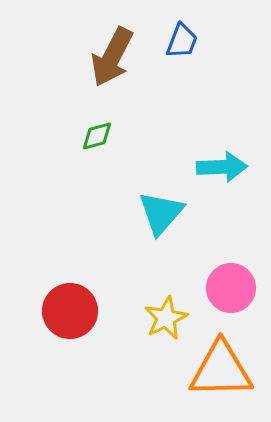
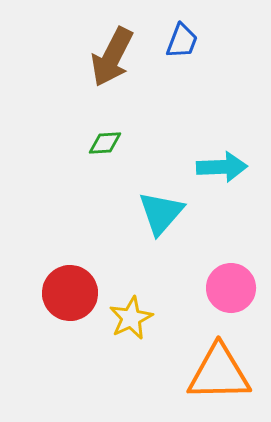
green diamond: moved 8 px right, 7 px down; rotated 12 degrees clockwise
red circle: moved 18 px up
yellow star: moved 35 px left
orange triangle: moved 2 px left, 3 px down
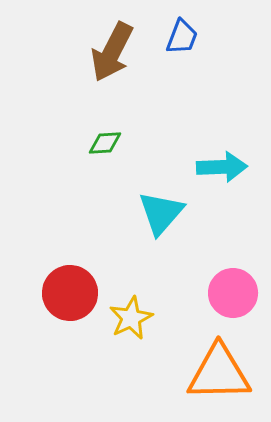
blue trapezoid: moved 4 px up
brown arrow: moved 5 px up
pink circle: moved 2 px right, 5 px down
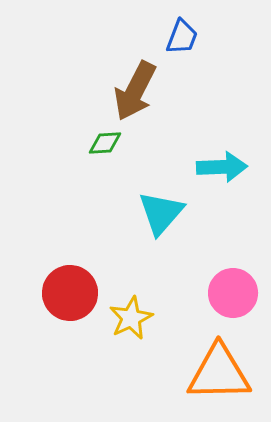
brown arrow: moved 23 px right, 39 px down
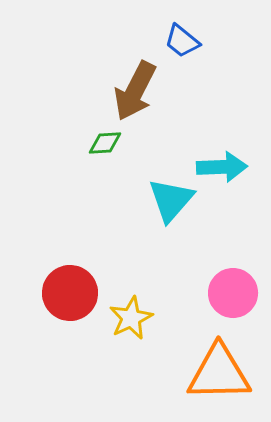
blue trapezoid: moved 4 px down; rotated 108 degrees clockwise
cyan triangle: moved 10 px right, 13 px up
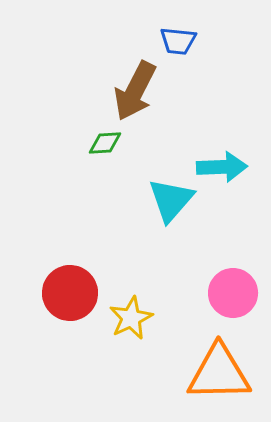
blue trapezoid: moved 4 px left; rotated 33 degrees counterclockwise
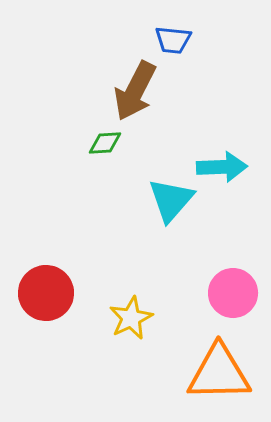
blue trapezoid: moved 5 px left, 1 px up
red circle: moved 24 px left
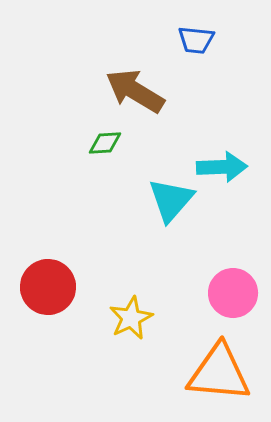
blue trapezoid: moved 23 px right
brown arrow: rotated 94 degrees clockwise
red circle: moved 2 px right, 6 px up
orange triangle: rotated 6 degrees clockwise
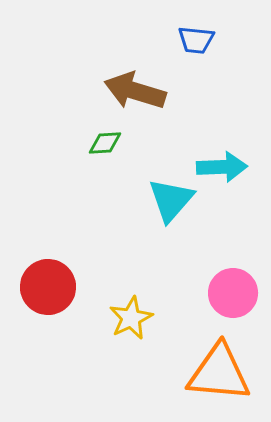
brown arrow: rotated 14 degrees counterclockwise
